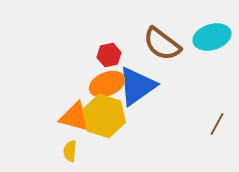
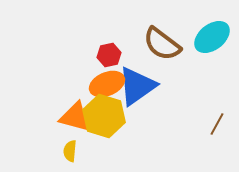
cyan ellipse: rotated 21 degrees counterclockwise
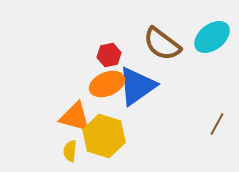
yellow hexagon: moved 20 px down
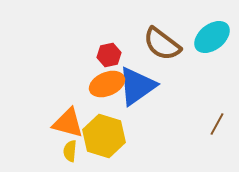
orange triangle: moved 7 px left, 6 px down
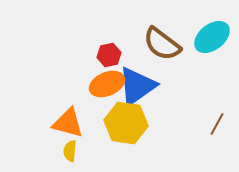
yellow hexagon: moved 22 px right, 13 px up; rotated 9 degrees counterclockwise
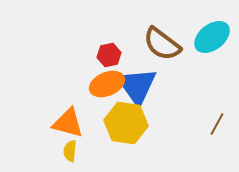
blue triangle: rotated 30 degrees counterclockwise
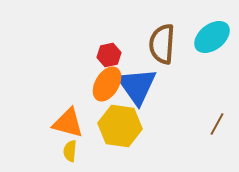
brown semicircle: rotated 57 degrees clockwise
orange ellipse: rotated 36 degrees counterclockwise
yellow hexagon: moved 6 px left, 3 px down
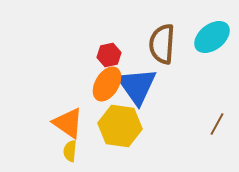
orange triangle: rotated 20 degrees clockwise
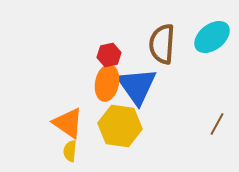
orange ellipse: moved 1 px up; rotated 20 degrees counterclockwise
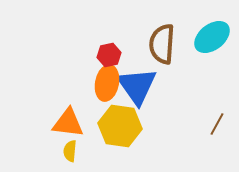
orange triangle: rotated 28 degrees counterclockwise
